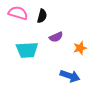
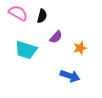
pink semicircle: rotated 12 degrees clockwise
purple semicircle: rotated 24 degrees counterclockwise
cyan trapezoid: moved 1 px left; rotated 20 degrees clockwise
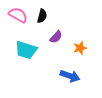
pink semicircle: moved 2 px down
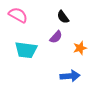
black semicircle: moved 21 px right, 1 px down; rotated 128 degrees clockwise
cyan trapezoid: rotated 10 degrees counterclockwise
blue arrow: rotated 24 degrees counterclockwise
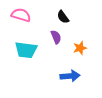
pink semicircle: moved 3 px right; rotated 12 degrees counterclockwise
purple semicircle: rotated 64 degrees counterclockwise
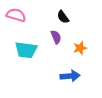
pink semicircle: moved 5 px left
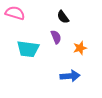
pink semicircle: moved 1 px left, 2 px up
cyan trapezoid: moved 2 px right, 1 px up
